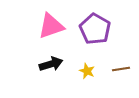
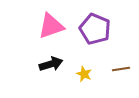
purple pentagon: rotated 8 degrees counterclockwise
yellow star: moved 3 px left, 3 px down
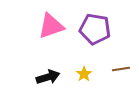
purple pentagon: rotated 12 degrees counterclockwise
black arrow: moved 3 px left, 13 px down
yellow star: rotated 14 degrees clockwise
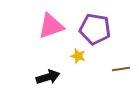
yellow star: moved 6 px left, 18 px up; rotated 21 degrees counterclockwise
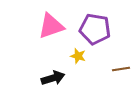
black arrow: moved 5 px right, 1 px down
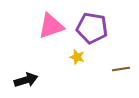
purple pentagon: moved 3 px left, 1 px up
yellow star: moved 1 px left, 1 px down
black arrow: moved 27 px left, 2 px down
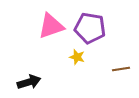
purple pentagon: moved 2 px left
black arrow: moved 3 px right, 2 px down
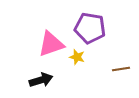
pink triangle: moved 18 px down
black arrow: moved 12 px right, 2 px up
